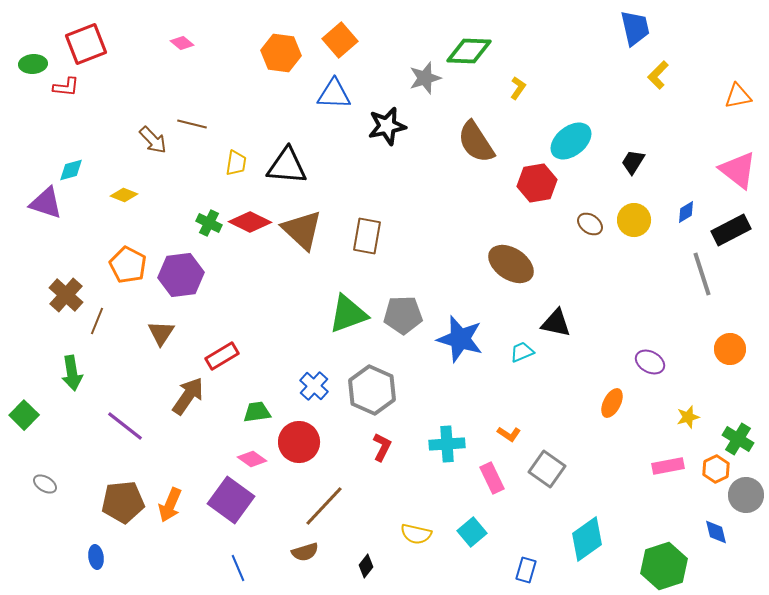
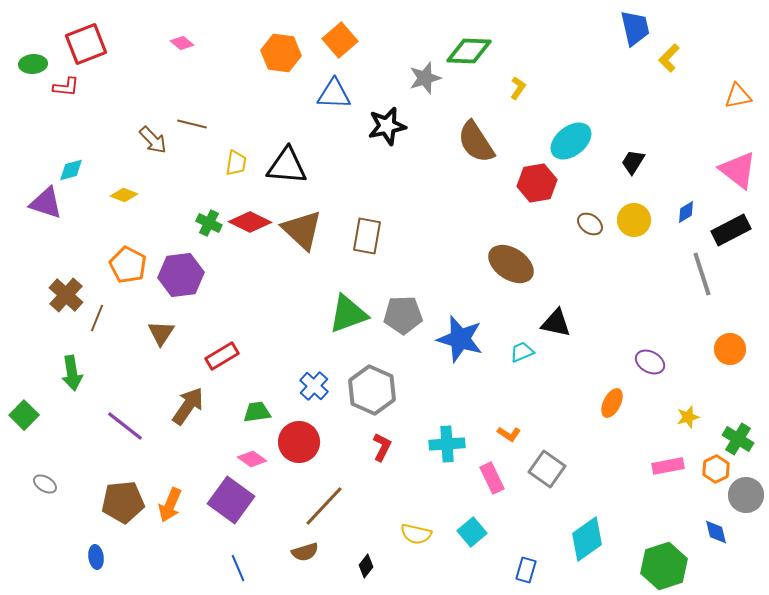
yellow L-shape at (658, 75): moved 11 px right, 17 px up
brown line at (97, 321): moved 3 px up
brown arrow at (188, 396): moved 10 px down
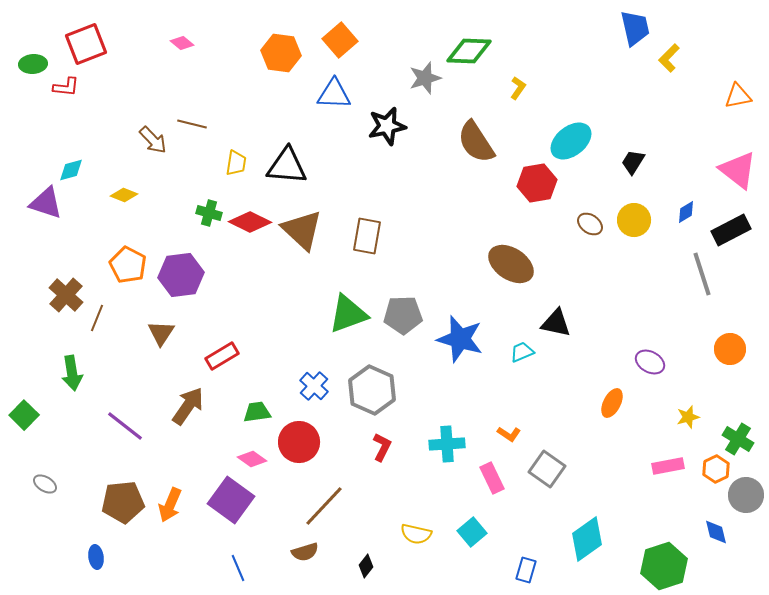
green cross at (209, 223): moved 10 px up; rotated 10 degrees counterclockwise
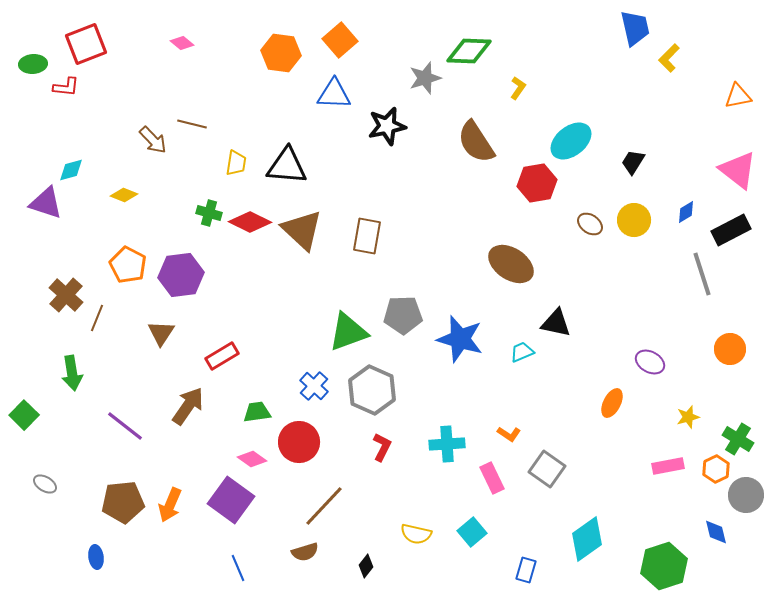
green triangle at (348, 314): moved 18 px down
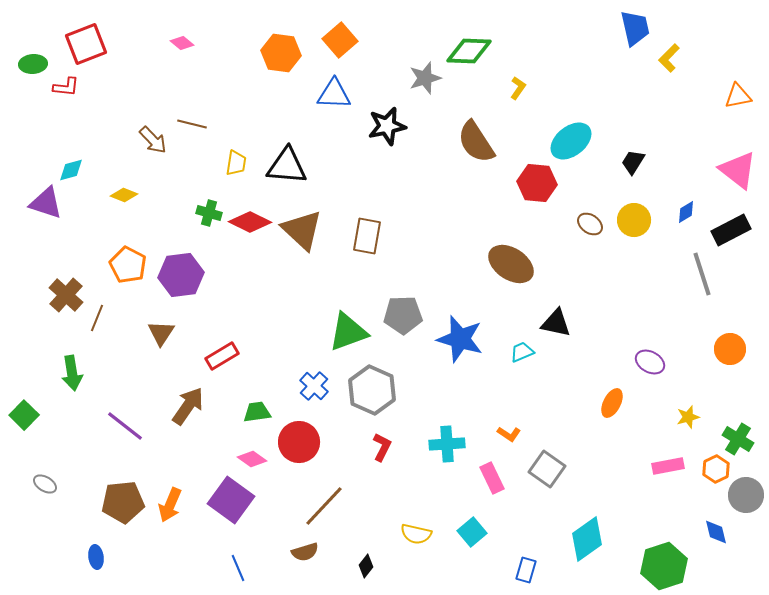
red hexagon at (537, 183): rotated 15 degrees clockwise
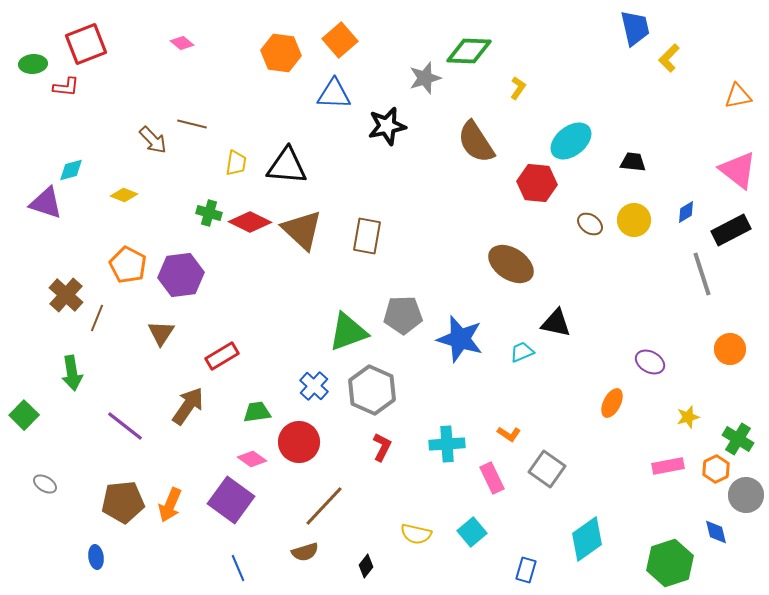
black trapezoid at (633, 162): rotated 64 degrees clockwise
green hexagon at (664, 566): moved 6 px right, 3 px up
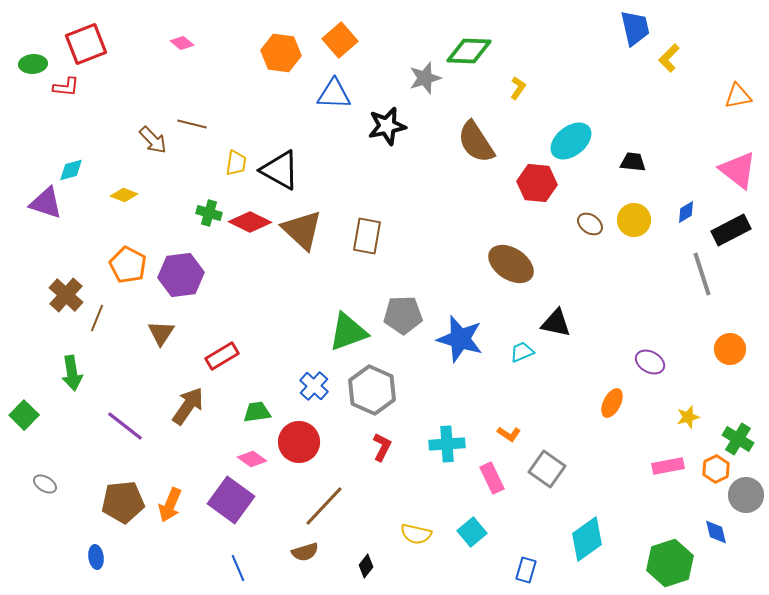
black triangle at (287, 166): moved 7 px left, 4 px down; rotated 24 degrees clockwise
